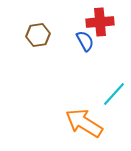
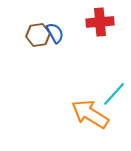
blue semicircle: moved 30 px left, 8 px up
orange arrow: moved 6 px right, 9 px up
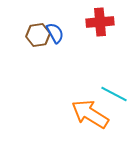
cyan line: rotated 76 degrees clockwise
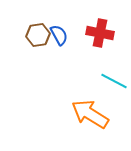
red cross: moved 11 px down; rotated 16 degrees clockwise
blue semicircle: moved 4 px right, 2 px down
cyan line: moved 13 px up
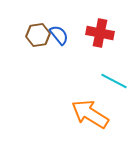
blue semicircle: rotated 10 degrees counterclockwise
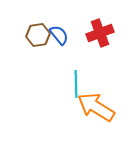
red cross: rotated 32 degrees counterclockwise
cyan line: moved 38 px left, 3 px down; rotated 60 degrees clockwise
orange arrow: moved 6 px right, 7 px up
